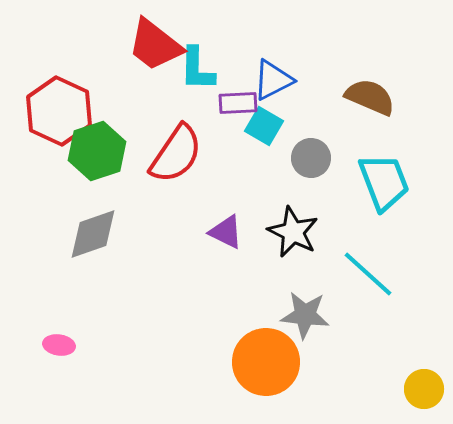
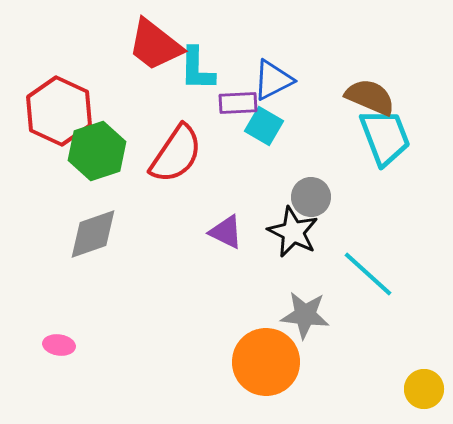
gray circle: moved 39 px down
cyan trapezoid: moved 1 px right, 45 px up
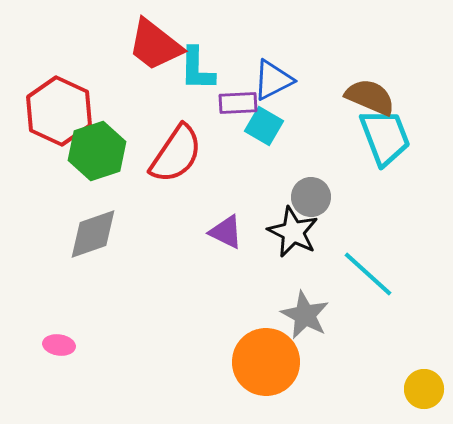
gray star: rotated 21 degrees clockwise
